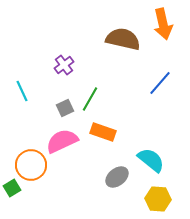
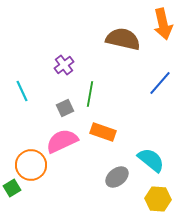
green line: moved 5 px up; rotated 20 degrees counterclockwise
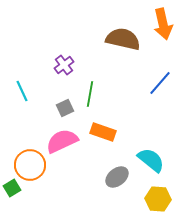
orange circle: moved 1 px left
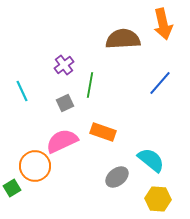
brown semicircle: rotated 16 degrees counterclockwise
green line: moved 9 px up
gray square: moved 5 px up
orange circle: moved 5 px right, 1 px down
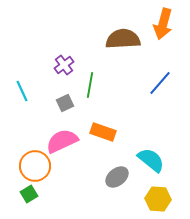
orange arrow: rotated 28 degrees clockwise
green square: moved 17 px right, 6 px down
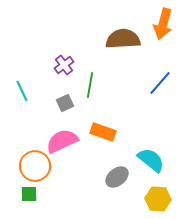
green square: rotated 30 degrees clockwise
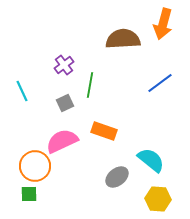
blue line: rotated 12 degrees clockwise
orange rectangle: moved 1 px right, 1 px up
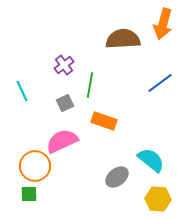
orange rectangle: moved 10 px up
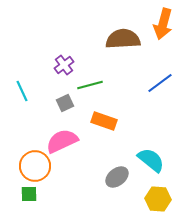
green line: rotated 65 degrees clockwise
